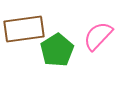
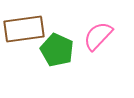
green pentagon: rotated 16 degrees counterclockwise
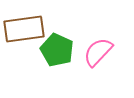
pink semicircle: moved 16 px down
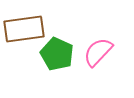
green pentagon: moved 4 px down
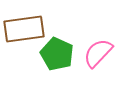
pink semicircle: moved 1 px down
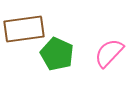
pink semicircle: moved 11 px right
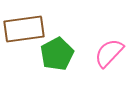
green pentagon: rotated 20 degrees clockwise
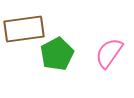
pink semicircle: rotated 8 degrees counterclockwise
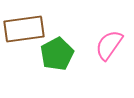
pink semicircle: moved 8 px up
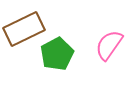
brown rectangle: rotated 18 degrees counterclockwise
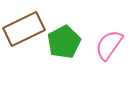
green pentagon: moved 7 px right, 12 px up
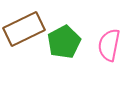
pink semicircle: rotated 24 degrees counterclockwise
